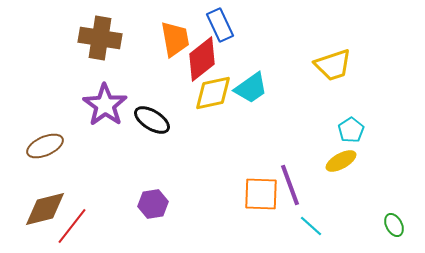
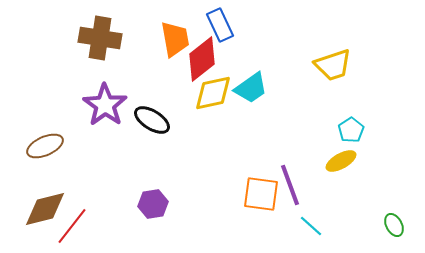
orange square: rotated 6 degrees clockwise
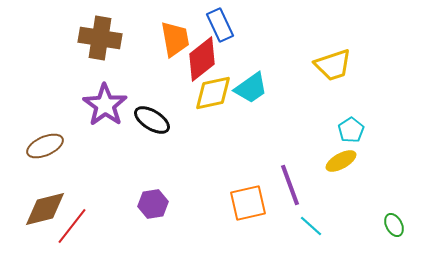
orange square: moved 13 px left, 9 px down; rotated 21 degrees counterclockwise
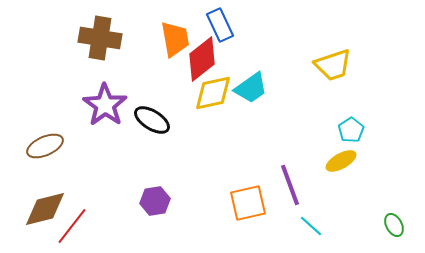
purple hexagon: moved 2 px right, 3 px up
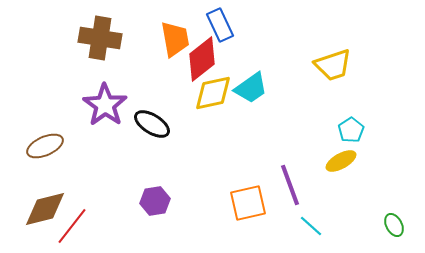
black ellipse: moved 4 px down
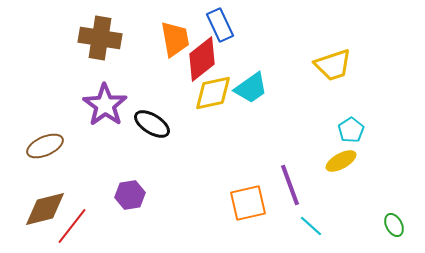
purple hexagon: moved 25 px left, 6 px up
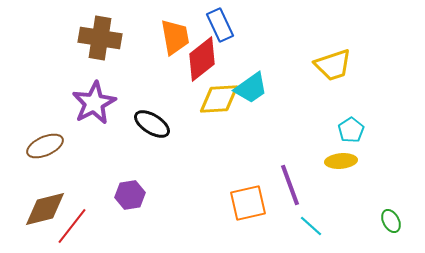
orange trapezoid: moved 2 px up
yellow diamond: moved 6 px right, 6 px down; rotated 9 degrees clockwise
purple star: moved 11 px left, 2 px up; rotated 9 degrees clockwise
yellow ellipse: rotated 24 degrees clockwise
green ellipse: moved 3 px left, 4 px up
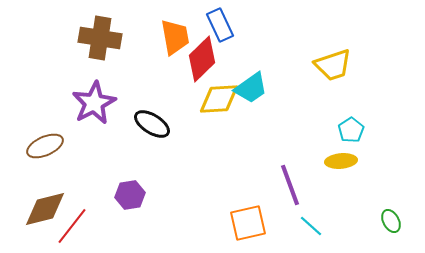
red diamond: rotated 6 degrees counterclockwise
orange square: moved 20 px down
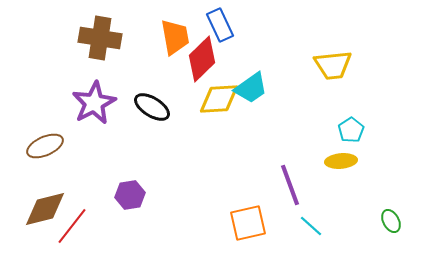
yellow trapezoid: rotated 12 degrees clockwise
black ellipse: moved 17 px up
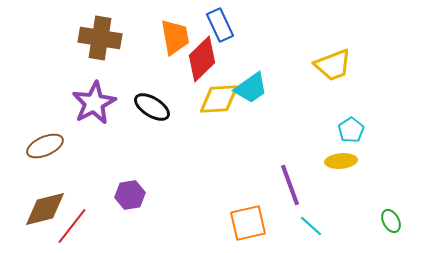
yellow trapezoid: rotated 15 degrees counterclockwise
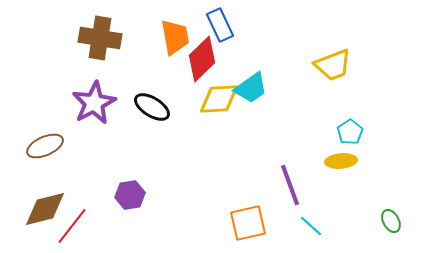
cyan pentagon: moved 1 px left, 2 px down
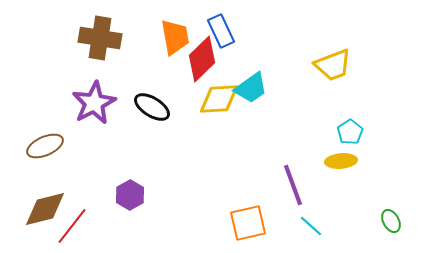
blue rectangle: moved 1 px right, 6 px down
purple line: moved 3 px right
purple hexagon: rotated 20 degrees counterclockwise
